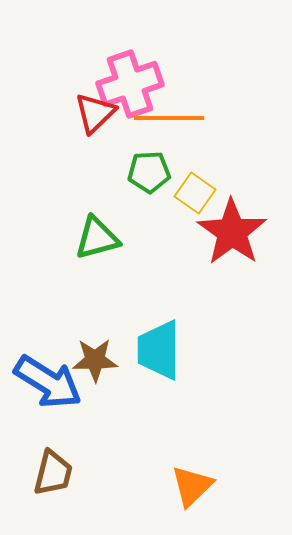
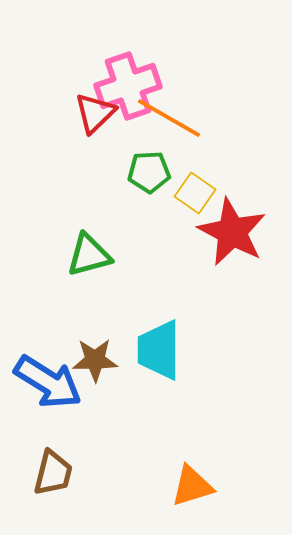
pink cross: moved 2 px left, 2 px down
orange line: rotated 30 degrees clockwise
red star: rotated 8 degrees counterclockwise
green triangle: moved 8 px left, 17 px down
orange triangle: rotated 27 degrees clockwise
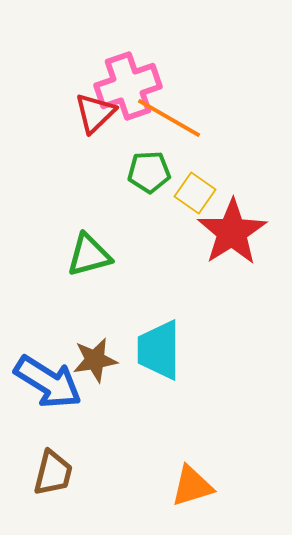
red star: rotated 12 degrees clockwise
brown star: rotated 9 degrees counterclockwise
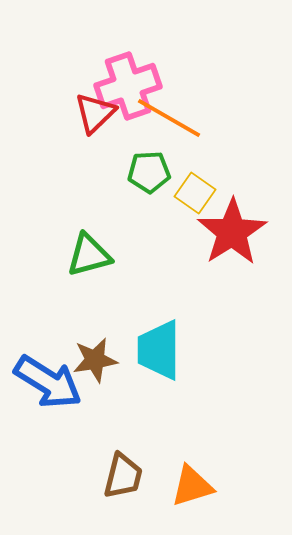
brown trapezoid: moved 70 px right, 3 px down
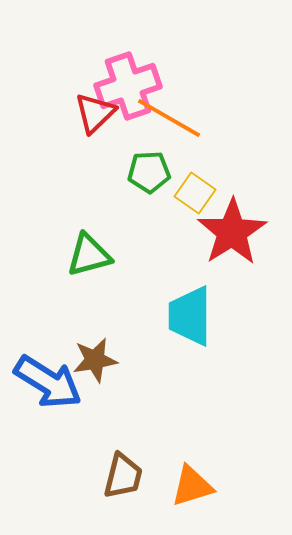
cyan trapezoid: moved 31 px right, 34 px up
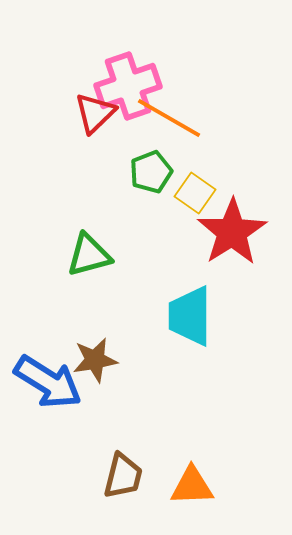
green pentagon: moved 2 px right; rotated 18 degrees counterclockwise
orange triangle: rotated 15 degrees clockwise
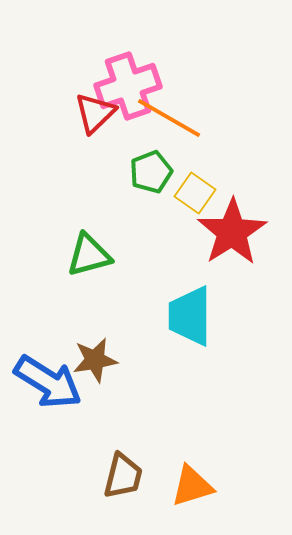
orange triangle: rotated 15 degrees counterclockwise
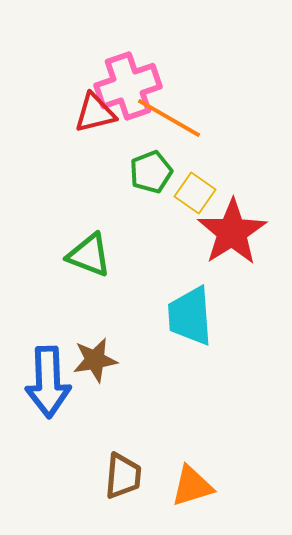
red triangle: rotated 30 degrees clockwise
green triangle: rotated 36 degrees clockwise
cyan trapezoid: rotated 4 degrees counterclockwise
blue arrow: rotated 56 degrees clockwise
brown trapezoid: rotated 9 degrees counterclockwise
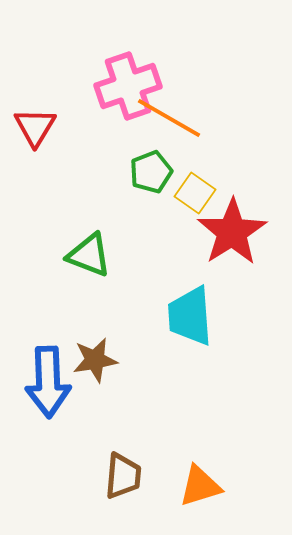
red triangle: moved 60 px left, 14 px down; rotated 45 degrees counterclockwise
orange triangle: moved 8 px right
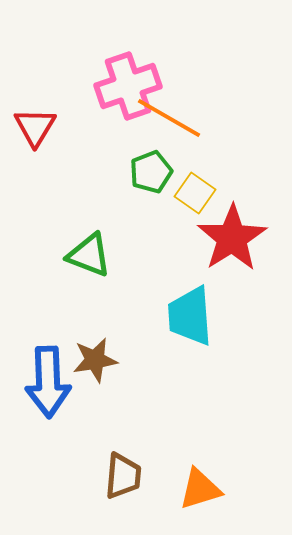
red star: moved 6 px down
orange triangle: moved 3 px down
